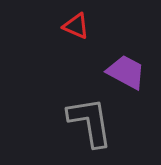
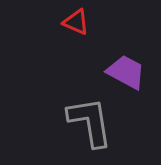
red triangle: moved 4 px up
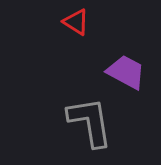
red triangle: rotated 8 degrees clockwise
